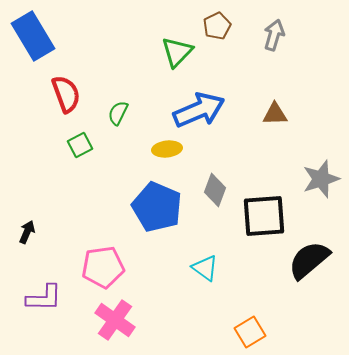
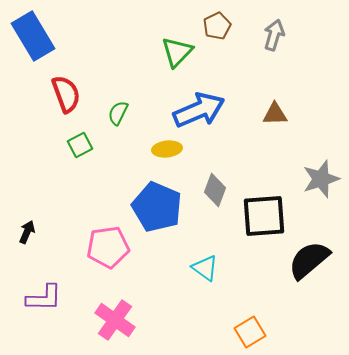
pink pentagon: moved 5 px right, 20 px up
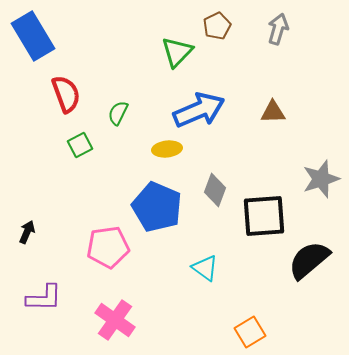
gray arrow: moved 4 px right, 6 px up
brown triangle: moved 2 px left, 2 px up
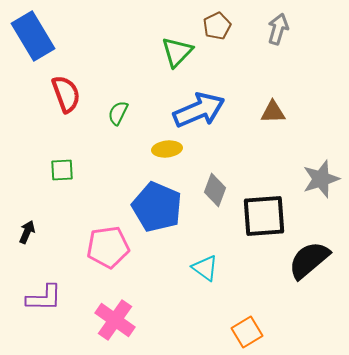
green square: moved 18 px left, 25 px down; rotated 25 degrees clockwise
orange square: moved 3 px left
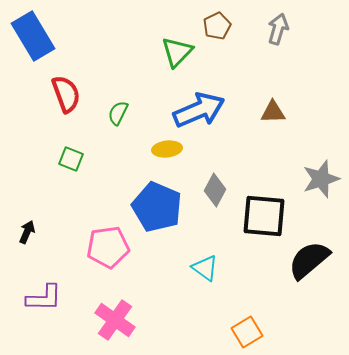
green square: moved 9 px right, 11 px up; rotated 25 degrees clockwise
gray diamond: rotated 8 degrees clockwise
black square: rotated 9 degrees clockwise
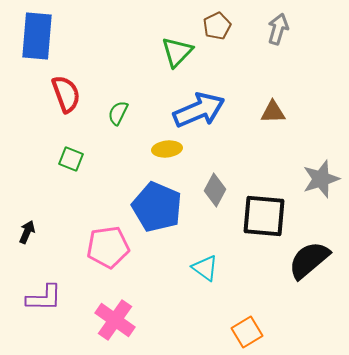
blue rectangle: moved 4 px right; rotated 36 degrees clockwise
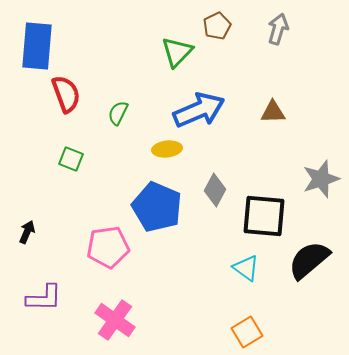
blue rectangle: moved 10 px down
cyan triangle: moved 41 px right
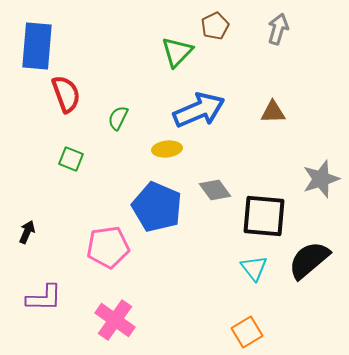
brown pentagon: moved 2 px left
green semicircle: moved 5 px down
gray diamond: rotated 64 degrees counterclockwise
cyan triangle: moved 8 px right; rotated 16 degrees clockwise
